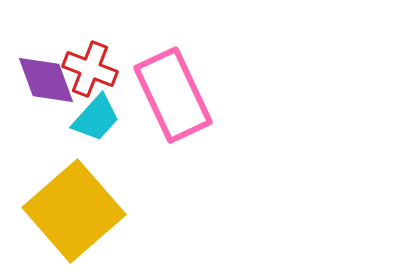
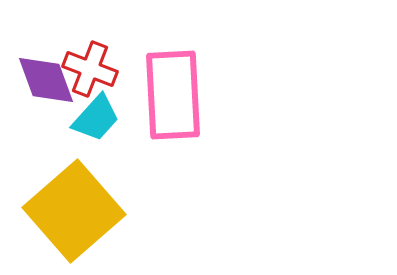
pink rectangle: rotated 22 degrees clockwise
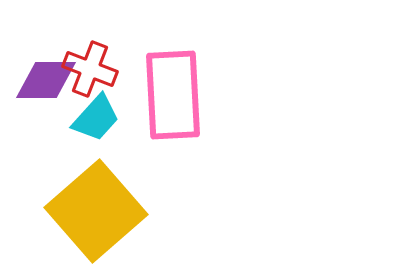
purple diamond: rotated 70 degrees counterclockwise
yellow square: moved 22 px right
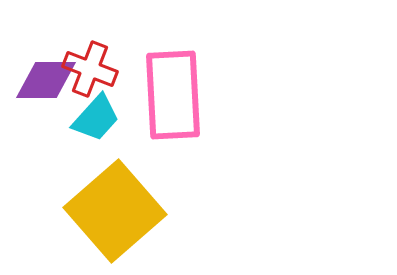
yellow square: moved 19 px right
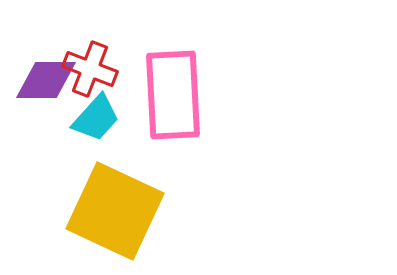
yellow square: rotated 24 degrees counterclockwise
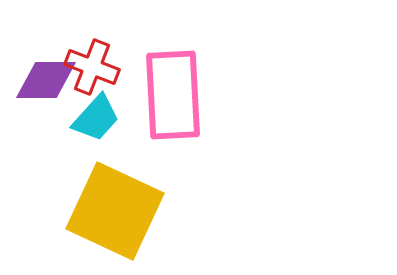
red cross: moved 2 px right, 2 px up
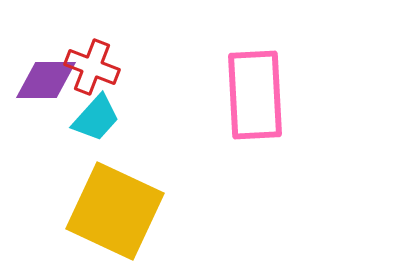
pink rectangle: moved 82 px right
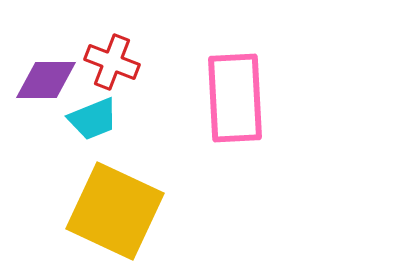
red cross: moved 20 px right, 5 px up
pink rectangle: moved 20 px left, 3 px down
cyan trapezoid: moved 3 px left, 1 px down; rotated 26 degrees clockwise
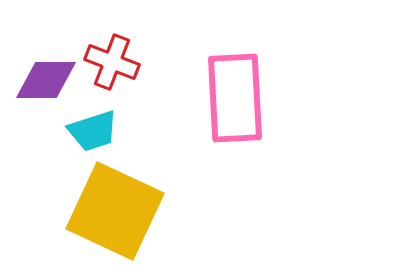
cyan trapezoid: moved 12 px down; rotated 4 degrees clockwise
